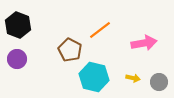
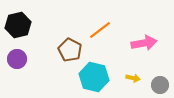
black hexagon: rotated 25 degrees clockwise
gray circle: moved 1 px right, 3 px down
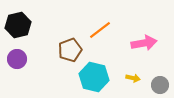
brown pentagon: rotated 25 degrees clockwise
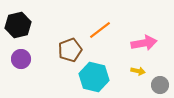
purple circle: moved 4 px right
yellow arrow: moved 5 px right, 7 px up
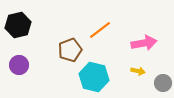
purple circle: moved 2 px left, 6 px down
gray circle: moved 3 px right, 2 px up
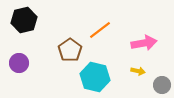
black hexagon: moved 6 px right, 5 px up
brown pentagon: rotated 15 degrees counterclockwise
purple circle: moved 2 px up
cyan hexagon: moved 1 px right
gray circle: moved 1 px left, 2 px down
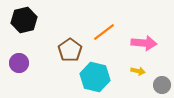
orange line: moved 4 px right, 2 px down
pink arrow: rotated 15 degrees clockwise
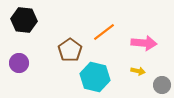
black hexagon: rotated 20 degrees clockwise
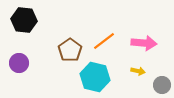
orange line: moved 9 px down
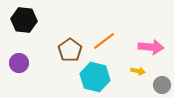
pink arrow: moved 7 px right, 4 px down
